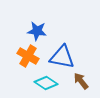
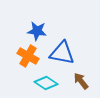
blue triangle: moved 4 px up
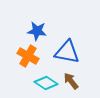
blue triangle: moved 5 px right, 1 px up
brown arrow: moved 10 px left
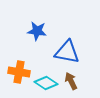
orange cross: moved 9 px left, 16 px down; rotated 20 degrees counterclockwise
brown arrow: rotated 12 degrees clockwise
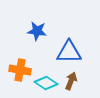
blue triangle: moved 2 px right; rotated 12 degrees counterclockwise
orange cross: moved 1 px right, 2 px up
brown arrow: rotated 48 degrees clockwise
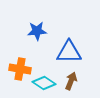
blue star: rotated 12 degrees counterclockwise
orange cross: moved 1 px up
cyan diamond: moved 2 px left
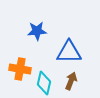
cyan diamond: rotated 70 degrees clockwise
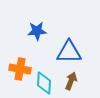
cyan diamond: rotated 10 degrees counterclockwise
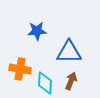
cyan diamond: moved 1 px right
